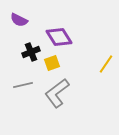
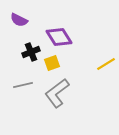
yellow line: rotated 24 degrees clockwise
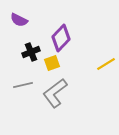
purple diamond: moved 2 px right, 1 px down; rotated 76 degrees clockwise
gray L-shape: moved 2 px left
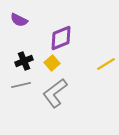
purple diamond: rotated 24 degrees clockwise
black cross: moved 7 px left, 9 px down
yellow square: rotated 21 degrees counterclockwise
gray line: moved 2 px left
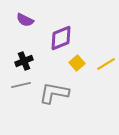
purple semicircle: moved 6 px right
yellow square: moved 25 px right
gray L-shape: moved 1 px left; rotated 48 degrees clockwise
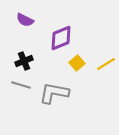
gray line: rotated 30 degrees clockwise
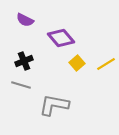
purple diamond: rotated 72 degrees clockwise
gray L-shape: moved 12 px down
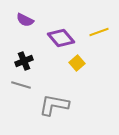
yellow line: moved 7 px left, 32 px up; rotated 12 degrees clockwise
